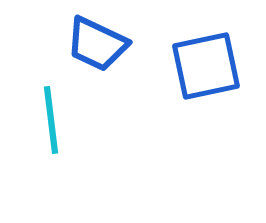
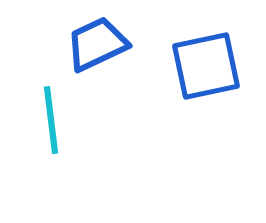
blue trapezoid: rotated 130 degrees clockwise
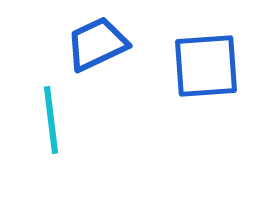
blue square: rotated 8 degrees clockwise
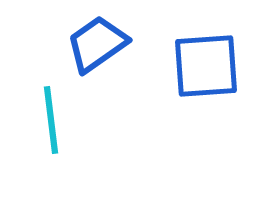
blue trapezoid: rotated 10 degrees counterclockwise
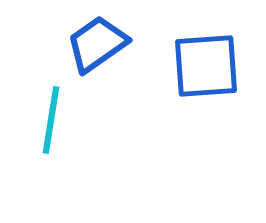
cyan line: rotated 16 degrees clockwise
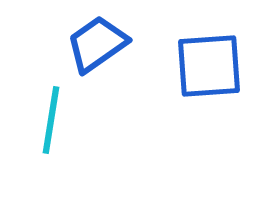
blue square: moved 3 px right
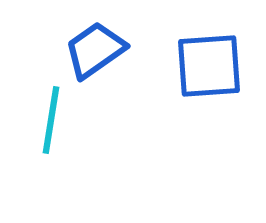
blue trapezoid: moved 2 px left, 6 px down
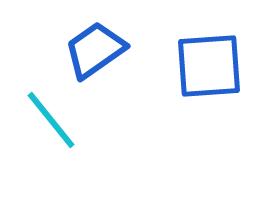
cyan line: rotated 48 degrees counterclockwise
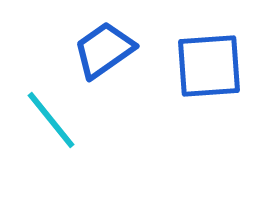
blue trapezoid: moved 9 px right
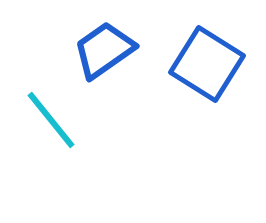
blue square: moved 2 px left, 2 px up; rotated 36 degrees clockwise
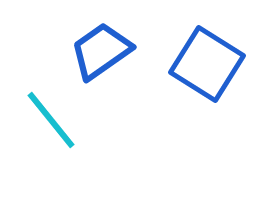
blue trapezoid: moved 3 px left, 1 px down
